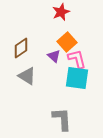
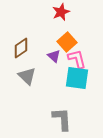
gray triangle: rotated 12 degrees clockwise
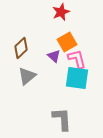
orange square: rotated 12 degrees clockwise
brown diamond: rotated 10 degrees counterclockwise
gray triangle: rotated 36 degrees clockwise
